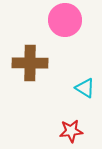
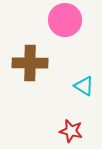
cyan triangle: moved 1 px left, 2 px up
red star: rotated 20 degrees clockwise
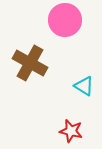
brown cross: rotated 28 degrees clockwise
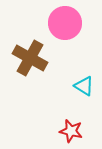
pink circle: moved 3 px down
brown cross: moved 5 px up
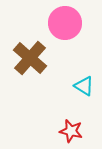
brown cross: rotated 12 degrees clockwise
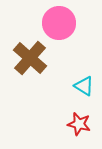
pink circle: moved 6 px left
red star: moved 8 px right, 7 px up
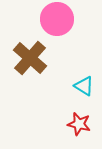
pink circle: moved 2 px left, 4 px up
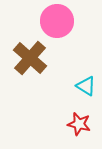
pink circle: moved 2 px down
cyan triangle: moved 2 px right
